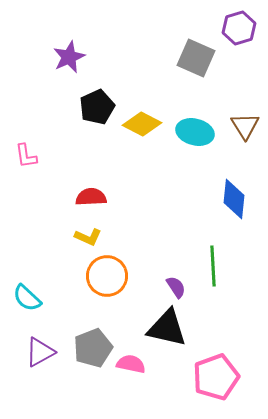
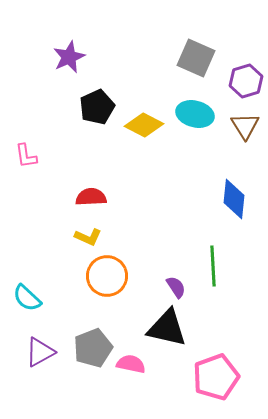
purple hexagon: moved 7 px right, 53 px down
yellow diamond: moved 2 px right, 1 px down
cyan ellipse: moved 18 px up
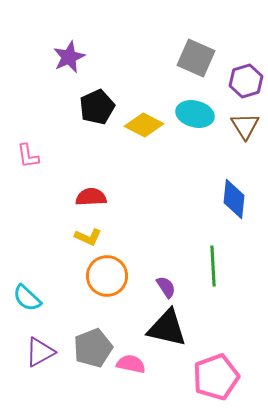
pink L-shape: moved 2 px right
purple semicircle: moved 10 px left
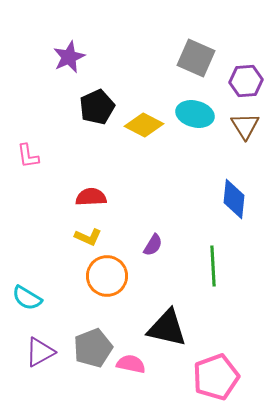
purple hexagon: rotated 12 degrees clockwise
purple semicircle: moved 13 px left, 42 px up; rotated 65 degrees clockwise
cyan semicircle: rotated 12 degrees counterclockwise
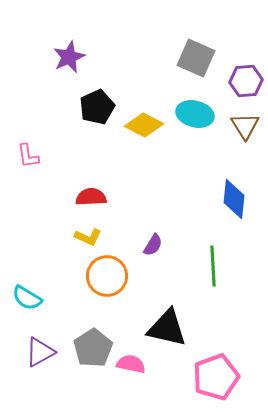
gray pentagon: rotated 12 degrees counterclockwise
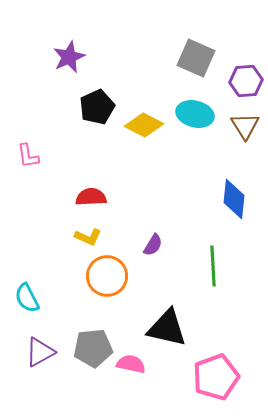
cyan semicircle: rotated 32 degrees clockwise
gray pentagon: rotated 27 degrees clockwise
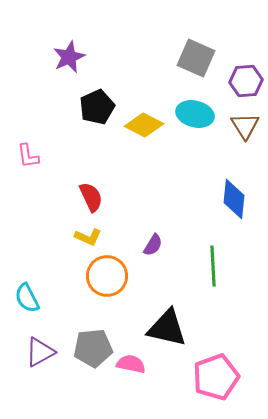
red semicircle: rotated 68 degrees clockwise
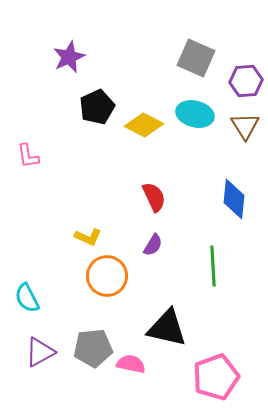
red semicircle: moved 63 px right
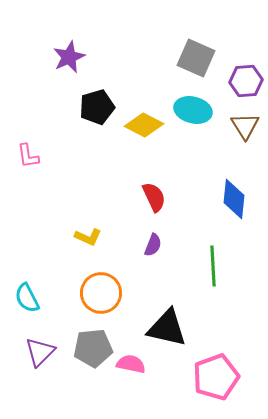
black pentagon: rotated 8 degrees clockwise
cyan ellipse: moved 2 px left, 4 px up
purple semicircle: rotated 10 degrees counterclockwise
orange circle: moved 6 px left, 17 px down
purple triangle: rotated 16 degrees counterclockwise
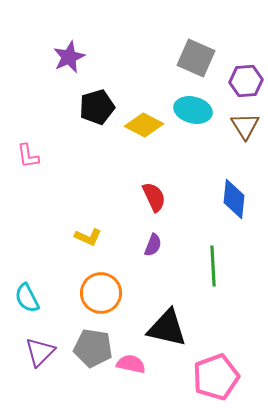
gray pentagon: rotated 15 degrees clockwise
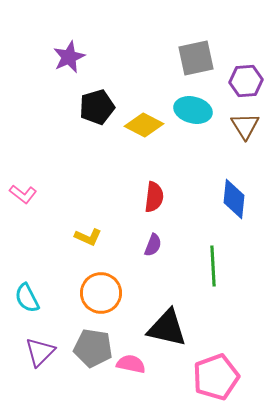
gray square: rotated 36 degrees counterclockwise
pink L-shape: moved 5 px left, 38 px down; rotated 44 degrees counterclockwise
red semicircle: rotated 32 degrees clockwise
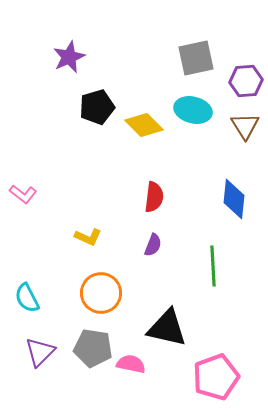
yellow diamond: rotated 18 degrees clockwise
